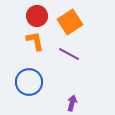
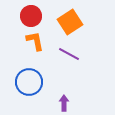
red circle: moved 6 px left
purple arrow: moved 8 px left; rotated 14 degrees counterclockwise
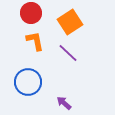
red circle: moved 3 px up
purple line: moved 1 px left, 1 px up; rotated 15 degrees clockwise
blue circle: moved 1 px left
purple arrow: rotated 49 degrees counterclockwise
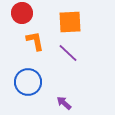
red circle: moved 9 px left
orange square: rotated 30 degrees clockwise
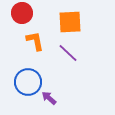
purple arrow: moved 15 px left, 5 px up
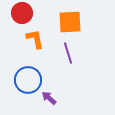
orange L-shape: moved 2 px up
purple line: rotated 30 degrees clockwise
blue circle: moved 2 px up
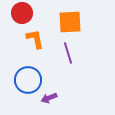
purple arrow: rotated 63 degrees counterclockwise
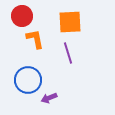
red circle: moved 3 px down
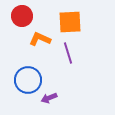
orange L-shape: moved 5 px right; rotated 55 degrees counterclockwise
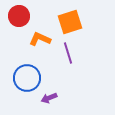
red circle: moved 3 px left
orange square: rotated 15 degrees counterclockwise
blue circle: moved 1 px left, 2 px up
